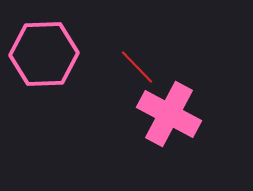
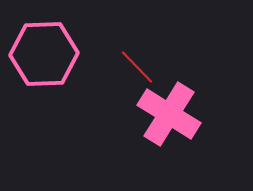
pink cross: rotated 4 degrees clockwise
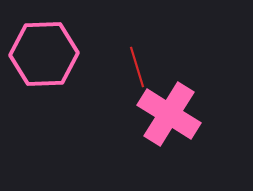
red line: rotated 27 degrees clockwise
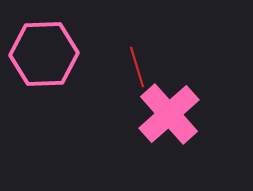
pink cross: rotated 16 degrees clockwise
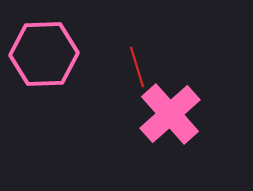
pink cross: moved 1 px right
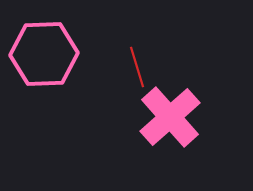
pink cross: moved 3 px down
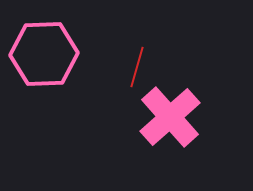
red line: rotated 33 degrees clockwise
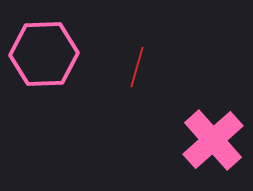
pink cross: moved 43 px right, 23 px down
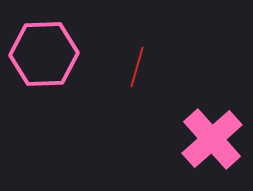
pink cross: moved 1 px left, 1 px up
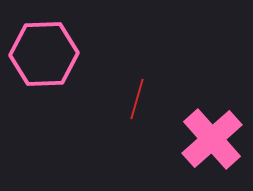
red line: moved 32 px down
